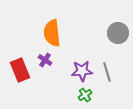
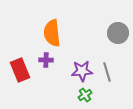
purple cross: moved 1 px right; rotated 32 degrees counterclockwise
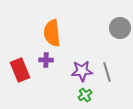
gray circle: moved 2 px right, 5 px up
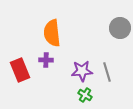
green cross: rotated 24 degrees counterclockwise
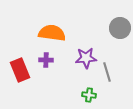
orange semicircle: rotated 104 degrees clockwise
purple star: moved 4 px right, 13 px up
green cross: moved 4 px right; rotated 24 degrees counterclockwise
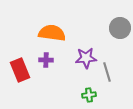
green cross: rotated 16 degrees counterclockwise
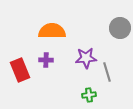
orange semicircle: moved 2 px up; rotated 8 degrees counterclockwise
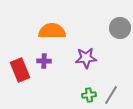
purple cross: moved 2 px left, 1 px down
gray line: moved 4 px right, 23 px down; rotated 48 degrees clockwise
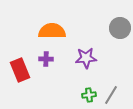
purple cross: moved 2 px right, 2 px up
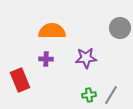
red rectangle: moved 10 px down
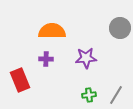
gray line: moved 5 px right
